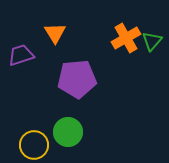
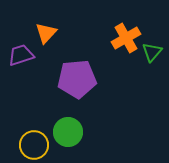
orange triangle: moved 9 px left; rotated 15 degrees clockwise
green triangle: moved 11 px down
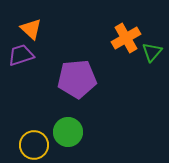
orange triangle: moved 15 px left, 4 px up; rotated 30 degrees counterclockwise
